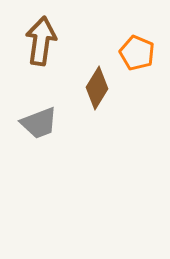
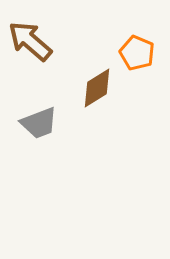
brown arrow: moved 11 px left; rotated 57 degrees counterclockwise
brown diamond: rotated 27 degrees clockwise
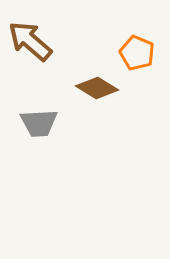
brown diamond: rotated 63 degrees clockwise
gray trapezoid: rotated 18 degrees clockwise
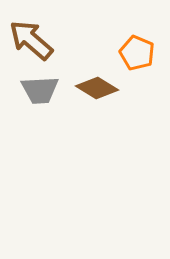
brown arrow: moved 1 px right, 1 px up
gray trapezoid: moved 1 px right, 33 px up
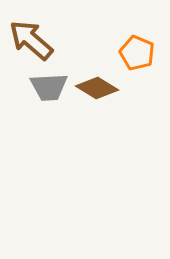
gray trapezoid: moved 9 px right, 3 px up
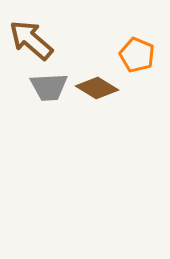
orange pentagon: moved 2 px down
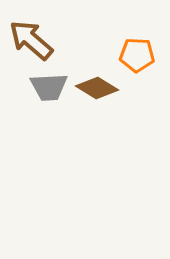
orange pentagon: rotated 20 degrees counterclockwise
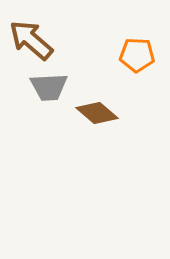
brown diamond: moved 25 px down; rotated 9 degrees clockwise
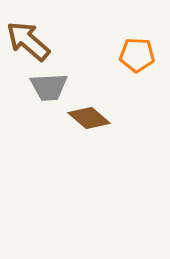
brown arrow: moved 3 px left, 1 px down
brown diamond: moved 8 px left, 5 px down
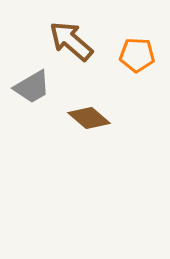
brown arrow: moved 43 px right
gray trapezoid: moved 17 px left; rotated 27 degrees counterclockwise
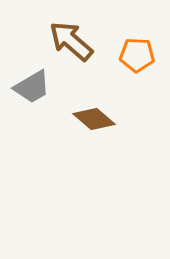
brown diamond: moved 5 px right, 1 px down
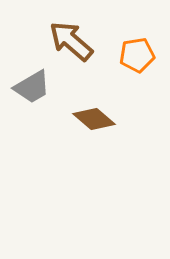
orange pentagon: rotated 12 degrees counterclockwise
